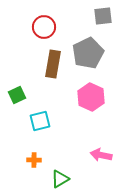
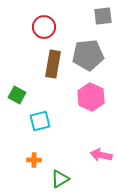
gray pentagon: moved 2 px down; rotated 20 degrees clockwise
green square: rotated 36 degrees counterclockwise
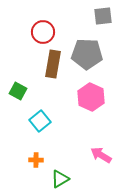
red circle: moved 1 px left, 5 px down
gray pentagon: moved 1 px left, 1 px up; rotated 8 degrees clockwise
green square: moved 1 px right, 4 px up
cyan square: rotated 25 degrees counterclockwise
pink arrow: rotated 20 degrees clockwise
orange cross: moved 2 px right
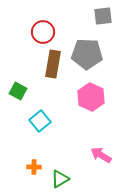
orange cross: moved 2 px left, 7 px down
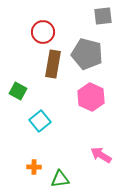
gray pentagon: rotated 12 degrees clockwise
green triangle: rotated 24 degrees clockwise
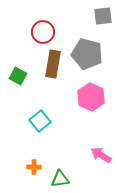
green square: moved 15 px up
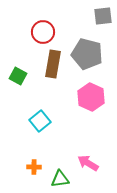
pink arrow: moved 13 px left, 8 px down
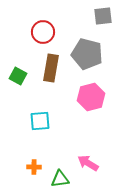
brown rectangle: moved 2 px left, 4 px down
pink hexagon: rotated 20 degrees clockwise
cyan square: rotated 35 degrees clockwise
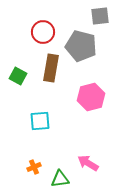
gray square: moved 3 px left
gray pentagon: moved 6 px left, 8 px up
orange cross: rotated 24 degrees counterclockwise
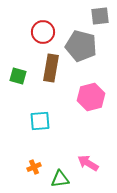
green square: rotated 12 degrees counterclockwise
